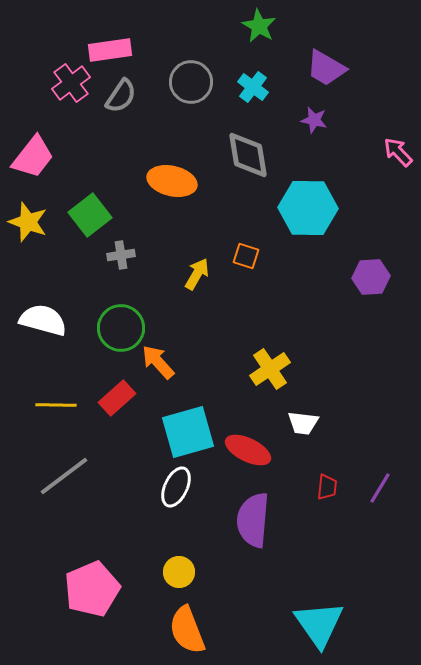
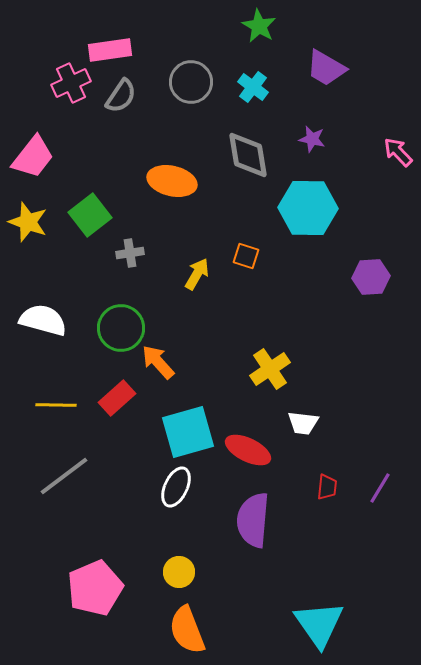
pink cross: rotated 12 degrees clockwise
purple star: moved 2 px left, 19 px down
gray cross: moved 9 px right, 2 px up
pink pentagon: moved 3 px right, 1 px up
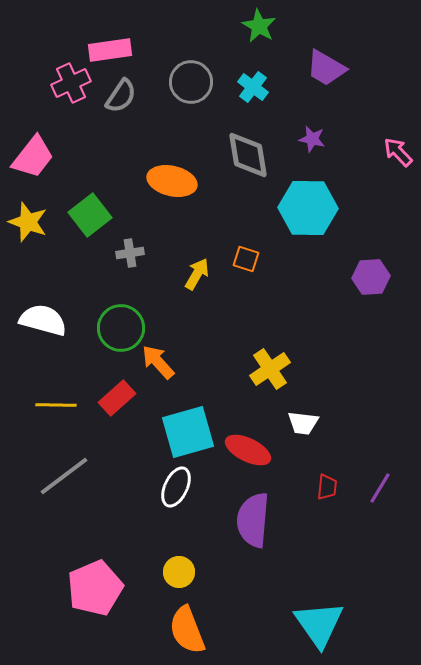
orange square: moved 3 px down
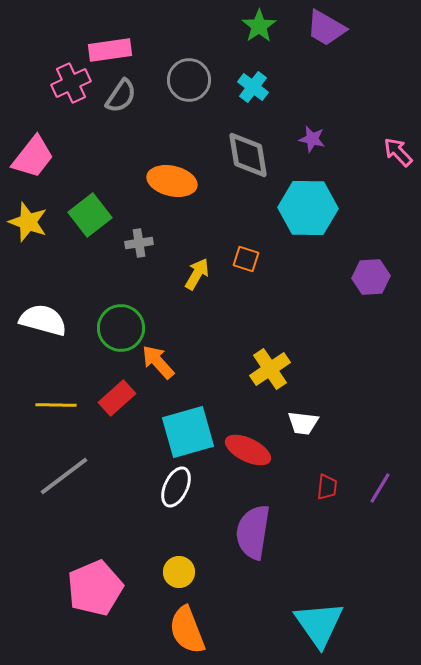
green star: rotated 8 degrees clockwise
purple trapezoid: moved 40 px up
gray circle: moved 2 px left, 2 px up
gray cross: moved 9 px right, 10 px up
purple semicircle: moved 12 px down; rotated 4 degrees clockwise
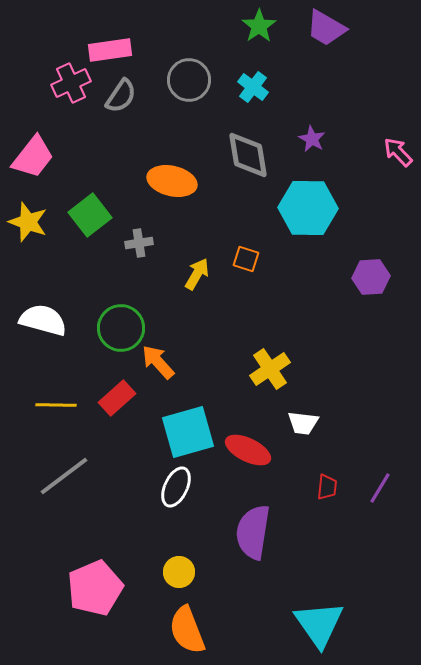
purple star: rotated 16 degrees clockwise
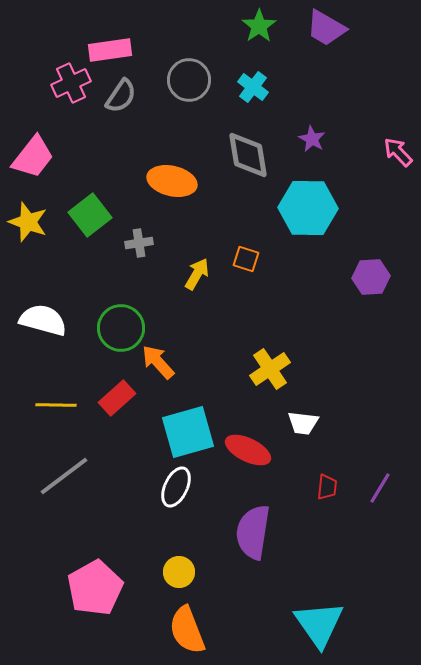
pink pentagon: rotated 6 degrees counterclockwise
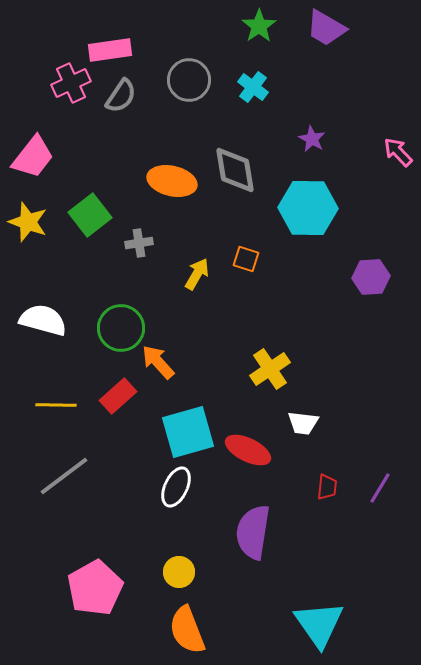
gray diamond: moved 13 px left, 15 px down
red rectangle: moved 1 px right, 2 px up
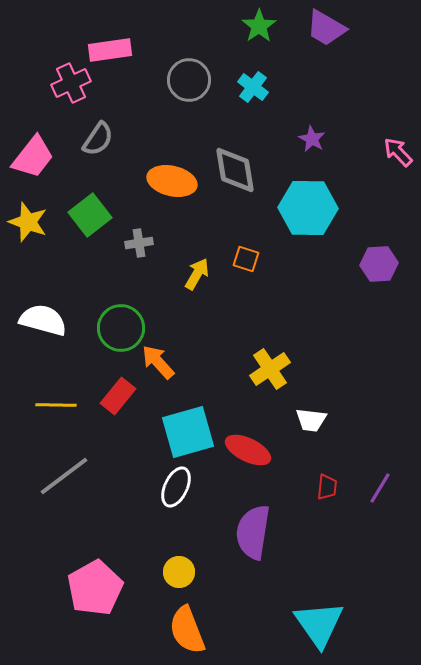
gray semicircle: moved 23 px left, 43 px down
purple hexagon: moved 8 px right, 13 px up
red rectangle: rotated 9 degrees counterclockwise
white trapezoid: moved 8 px right, 3 px up
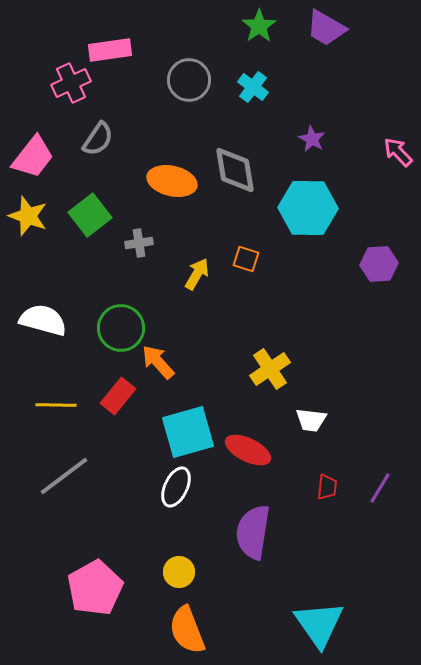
yellow star: moved 6 px up
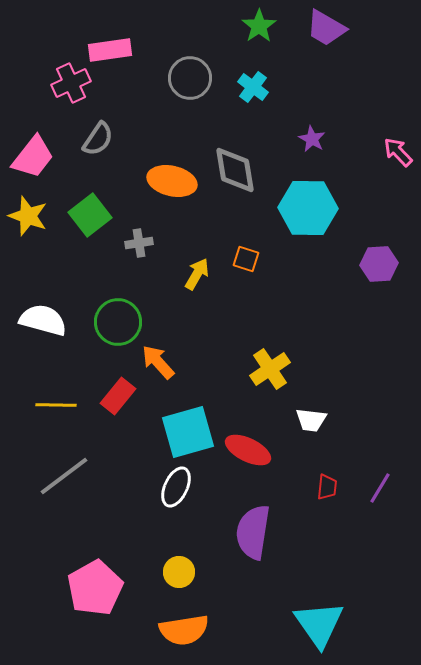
gray circle: moved 1 px right, 2 px up
green circle: moved 3 px left, 6 px up
orange semicircle: moved 3 px left; rotated 78 degrees counterclockwise
